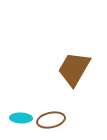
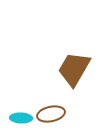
brown ellipse: moved 6 px up
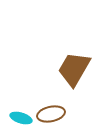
cyan ellipse: rotated 15 degrees clockwise
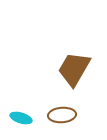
brown ellipse: moved 11 px right, 1 px down; rotated 8 degrees clockwise
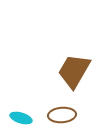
brown trapezoid: moved 2 px down
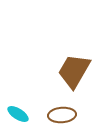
cyan ellipse: moved 3 px left, 4 px up; rotated 15 degrees clockwise
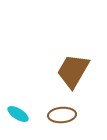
brown trapezoid: moved 1 px left
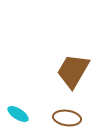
brown ellipse: moved 5 px right, 3 px down; rotated 12 degrees clockwise
